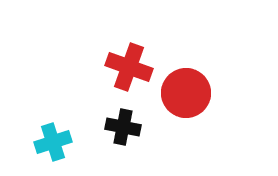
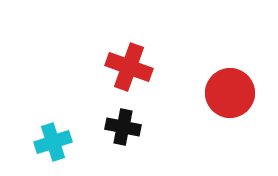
red circle: moved 44 px right
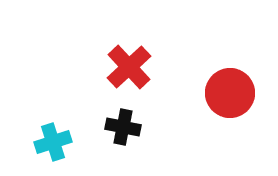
red cross: rotated 27 degrees clockwise
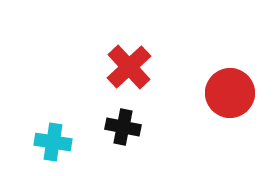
cyan cross: rotated 27 degrees clockwise
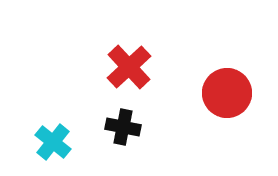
red circle: moved 3 px left
cyan cross: rotated 30 degrees clockwise
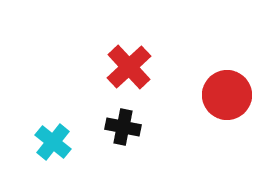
red circle: moved 2 px down
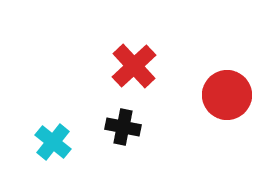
red cross: moved 5 px right, 1 px up
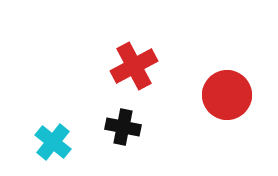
red cross: rotated 15 degrees clockwise
